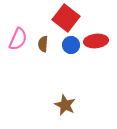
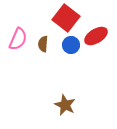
red ellipse: moved 5 px up; rotated 25 degrees counterclockwise
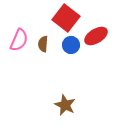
pink semicircle: moved 1 px right, 1 px down
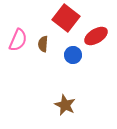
pink semicircle: moved 1 px left
blue circle: moved 2 px right, 10 px down
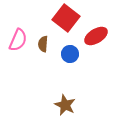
blue circle: moved 3 px left, 1 px up
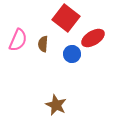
red ellipse: moved 3 px left, 2 px down
blue circle: moved 2 px right
brown star: moved 9 px left
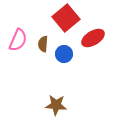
red square: rotated 12 degrees clockwise
blue circle: moved 8 px left
brown star: rotated 20 degrees counterclockwise
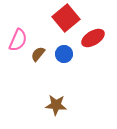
brown semicircle: moved 5 px left, 10 px down; rotated 35 degrees clockwise
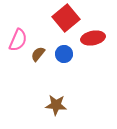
red ellipse: rotated 20 degrees clockwise
